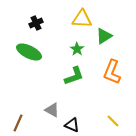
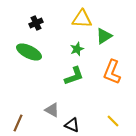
green star: rotated 16 degrees clockwise
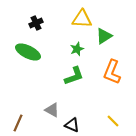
green ellipse: moved 1 px left
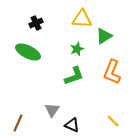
gray triangle: rotated 35 degrees clockwise
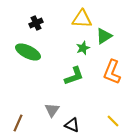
green star: moved 6 px right, 1 px up
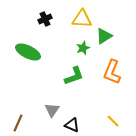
black cross: moved 9 px right, 4 px up
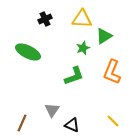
brown line: moved 4 px right
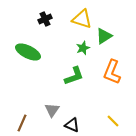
yellow triangle: rotated 15 degrees clockwise
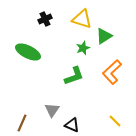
orange L-shape: rotated 25 degrees clockwise
yellow line: moved 2 px right
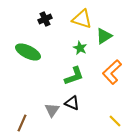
green star: moved 3 px left; rotated 24 degrees counterclockwise
black triangle: moved 22 px up
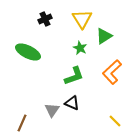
yellow triangle: rotated 40 degrees clockwise
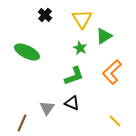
black cross: moved 4 px up; rotated 24 degrees counterclockwise
green ellipse: moved 1 px left
gray triangle: moved 5 px left, 2 px up
